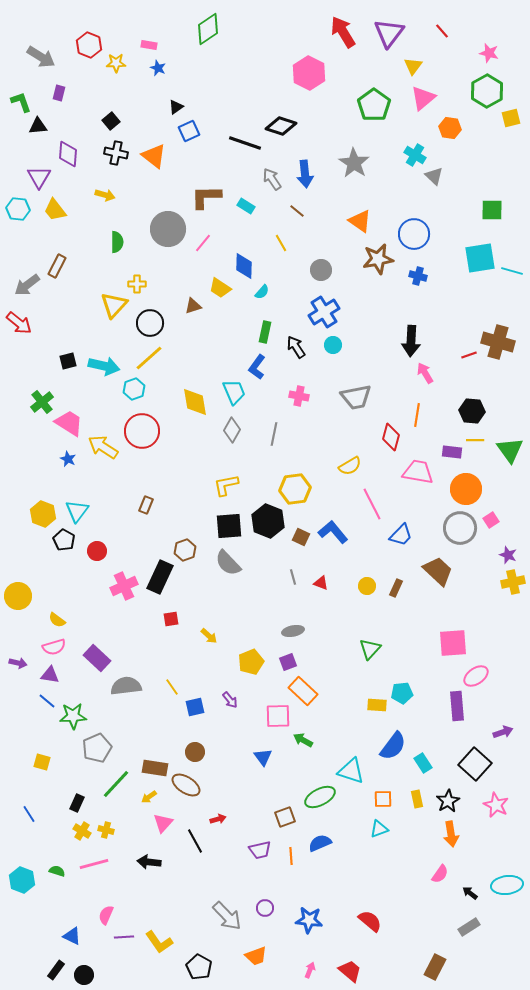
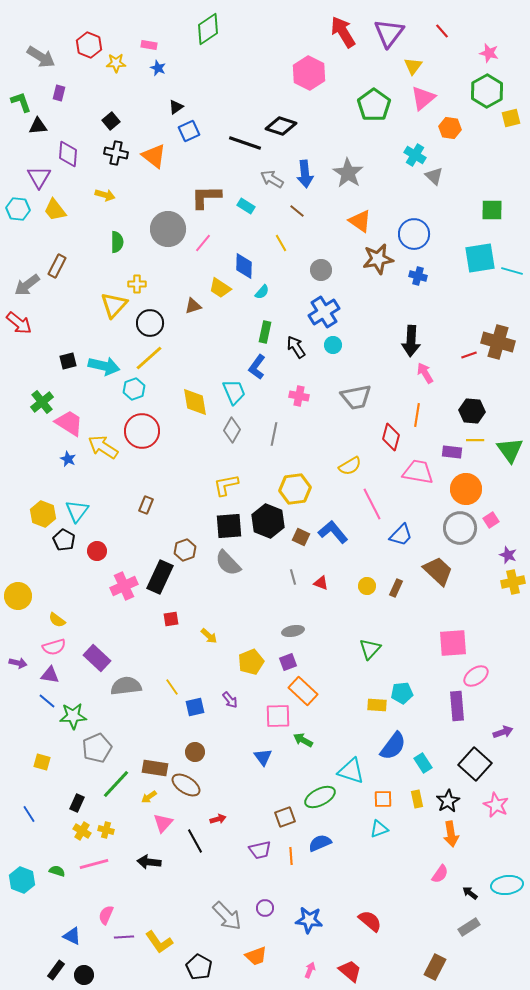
gray star at (354, 163): moved 6 px left, 10 px down
gray arrow at (272, 179): rotated 25 degrees counterclockwise
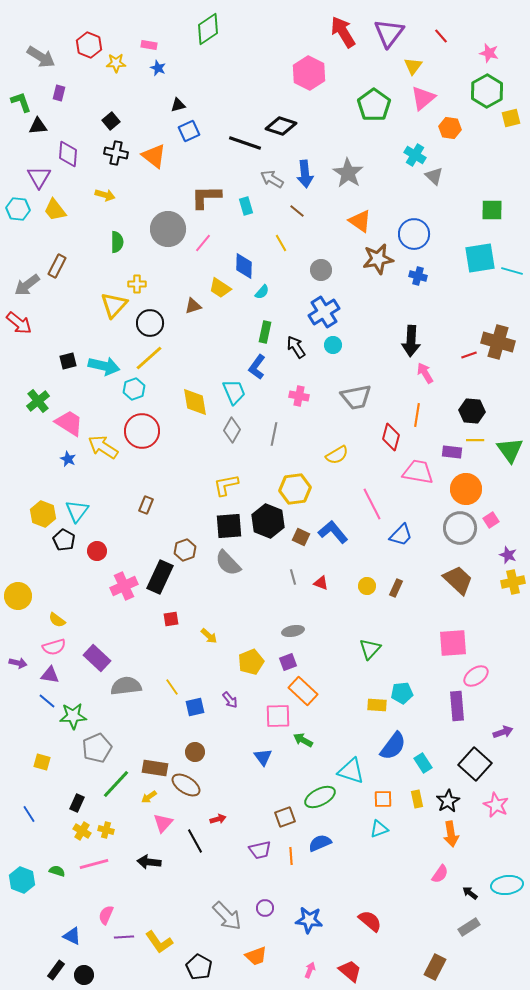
red line at (442, 31): moved 1 px left, 5 px down
black triangle at (176, 107): moved 2 px right, 2 px up; rotated 21 degrees clockwise
cyan rectangle at (246, 206): rotated 42 degrees clockwise
green cross at (42, 402): moved 4 px left, 1 px up
yellow semicircle at (350, 466): moved 13 px left, 11 px up
brown trapezoid at (438, 571): moved 20 px right, 9 px down
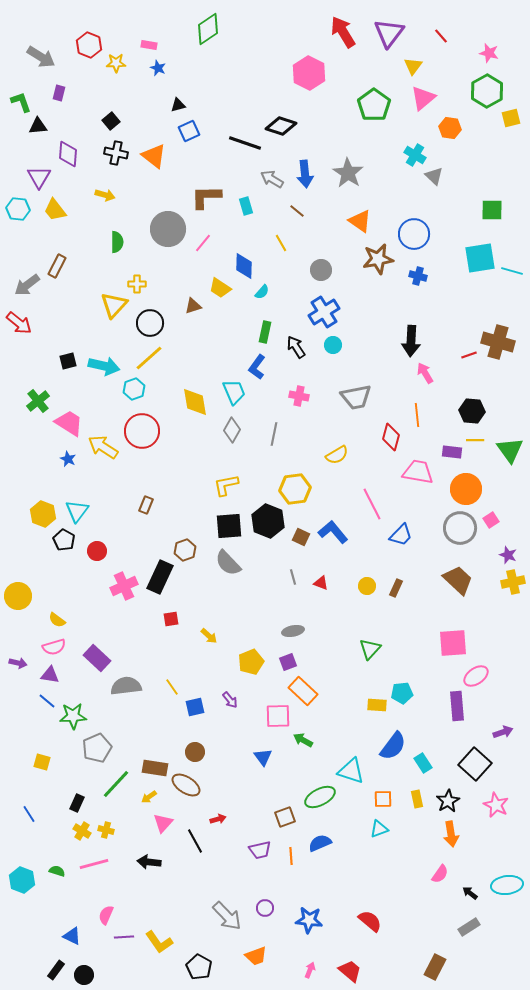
orange line at (417, 415): rotated 15 degrees counterclockwise
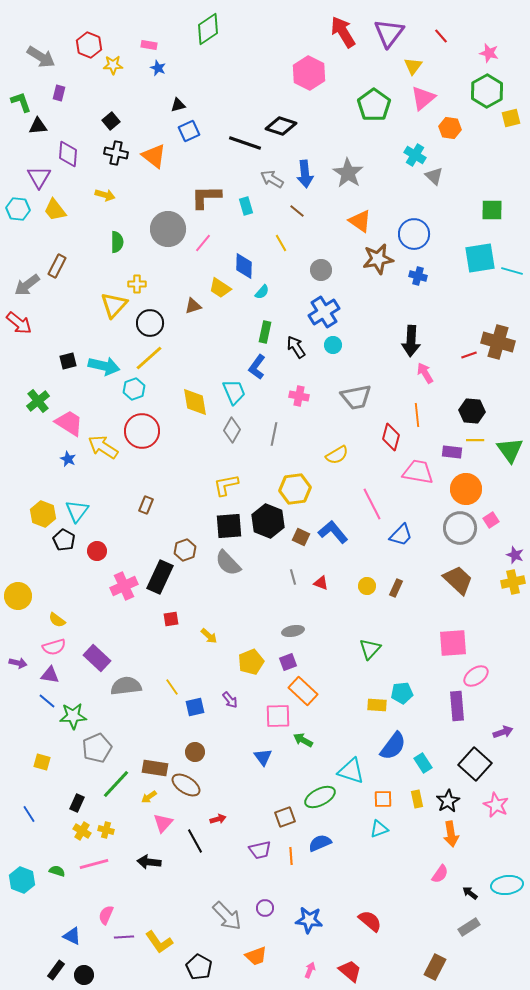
yellow star at (116, 63): moved 3 px left, 2 px down
purple star at (508, 555): moved 7 px right
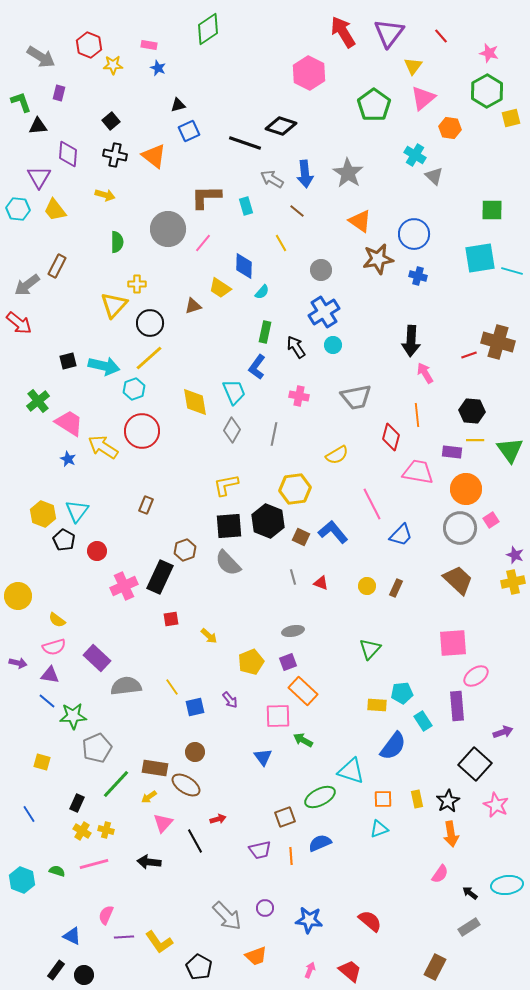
black cross at (116, 153): moved 1 px left, 2 px down
cyan rectangle at (423, 763): moved 42 px up
